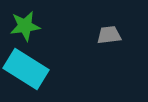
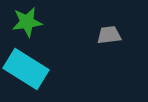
green star: moved 2 px right, 4 px up
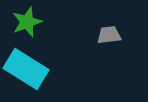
green star: rotated 12 degrees counterclockwise
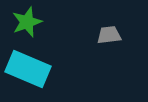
cyan rectangle: moved 2 px right; rotated 9 degrees counterclockwise
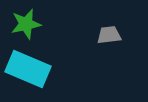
green star: moved 1 px left, 2 px down; rotated 8 degrees clockwise
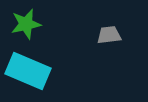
cyan rectangle: moved 2 px down
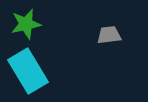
cyan rectangle: rotated 36 degrees clockwise
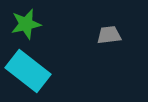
cyan rectangle: rotated 21 degrees counterclockwise
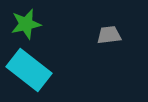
cyan rectangle: moved 1 px right, 1 px up
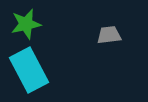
cyan rectangle: rotated 24 degrees clockwise
